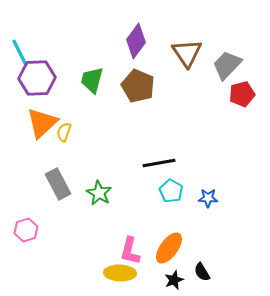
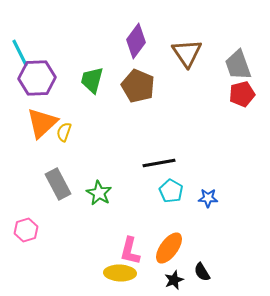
gray trapezoid: moved 11 px right; rotated 64 degrees counterclockwise
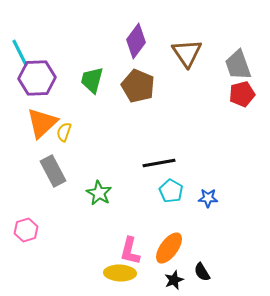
gray rectangle: moved 5 px left, 13 px up
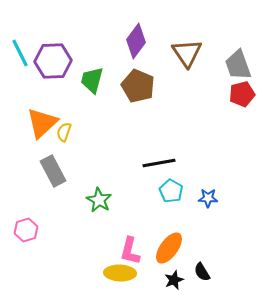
purple hexagon: moved 16 px right, 17 px up
green star: moved 7 px down
